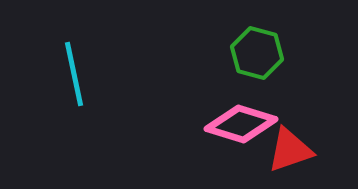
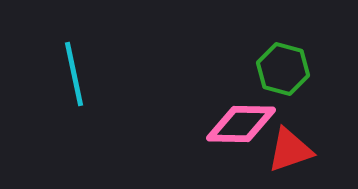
green hexagon: moved 26 px right, 16 px down
pink diamond: rotated 16 degrees counterclockwise
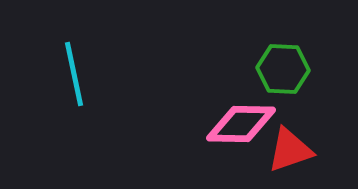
green hexagon: rotated 12 degrees counterclockwise
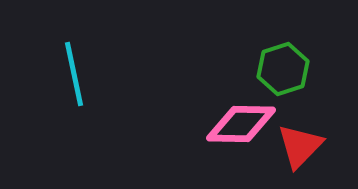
green hexagon: rotated 21 degrees counterclockwise
red triangle: moved 10 px right, 4 px up; rotated 27 degrees counterclockwise
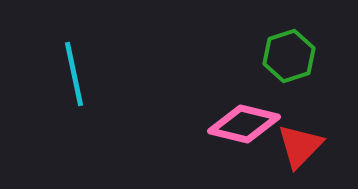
green hexagon: moved 6 px right, 13 px up
pink diamond: moved 3 px right; rotated 12 degrees clockwise
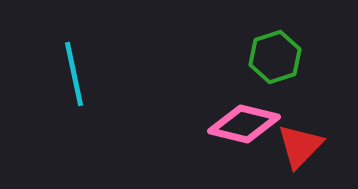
green hexagon: moved 14 px left, 1 px down
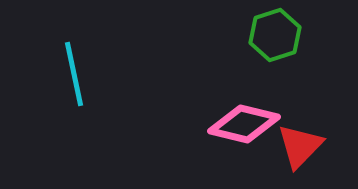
green hexagon: moved 22 px up
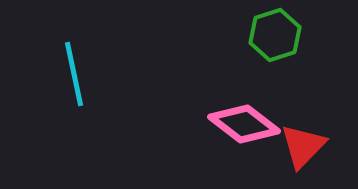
pink diamond: rotated 24 degrees clockwise
red triangle: moved 3 px right
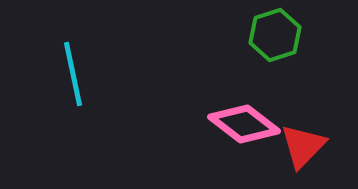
cyan line: moved 1 px left
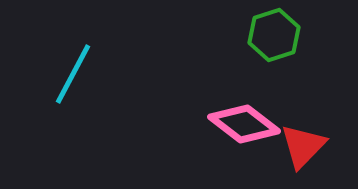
green hexagon: moved 1 px left
cyan line: rotated 40 degrees clockwise
